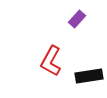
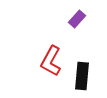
black rectangle: moved 7 px left; rotated 76 degrees counterclockwise
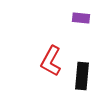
purple rectangle: moved 4 px right, 1 px up; rotated 54 degrees clockwise
